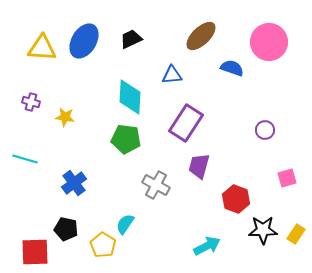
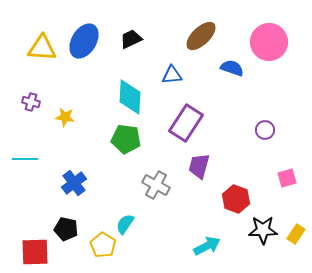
cyan line: rotated 15 degrees counterclockwise
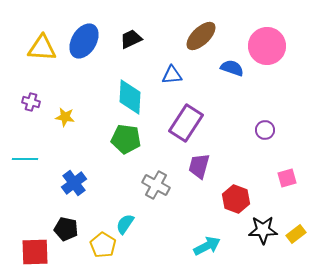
pink circle: moved 2 px left, 4 px down
yellow rectangle: rotated 18 degrees clockwise
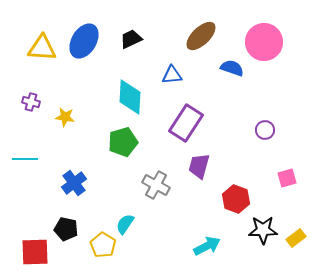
pink circle: moved 3 px left, 4 px up
green pentagon: moved 3 px left, 3 px down; rotated 24 degrees counterclockwise
yellow rectangle: moved 4 px down
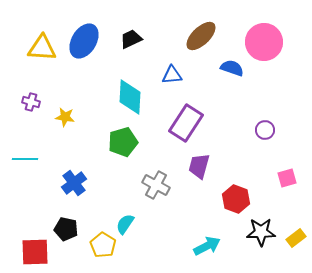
black star: moved 2 px left, 2 px down
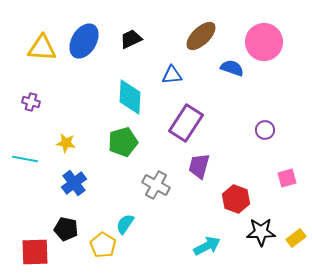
yellow star: moved 1 px right, 26 px down
cyan line: rotated 10 degrees clockwise
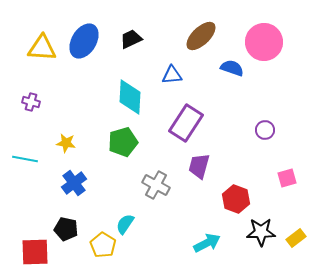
cyan arrow: moved 3 px up
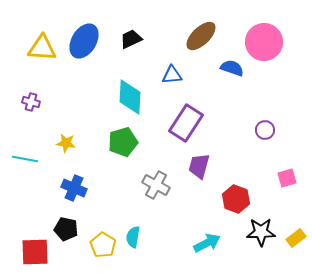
blue cross: moved 5 px down; rotated 30 degrees counterclockwise
cyan semicircle: moved 8 px right, 13 px down; rotated 25 degrees counterclockwise
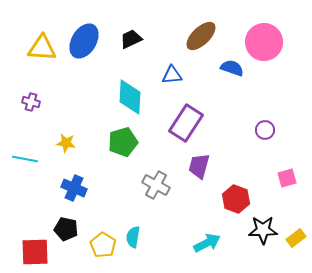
black star: moved 2 px right, 2 px up
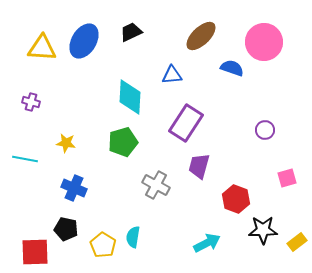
black trapezoid: moved 7 px up
yellow rectangle: moved 1 px right, 4 px down
